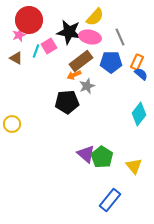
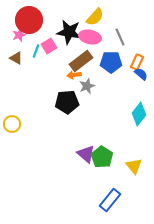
orange arrow: rotated 16 degrees clockwise
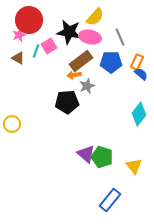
brown triangle: moved 2 px right
green pentagon: rotated 15 degrees counterclockwise
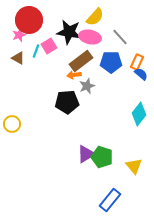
gray line: rotated 18 degrees counterclockwise
purple triangle: rotated 48 degrees clockwise
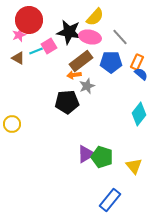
cyan line: rotated 48 degrees clockwise
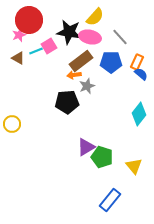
purple triangle: moved 7 px up
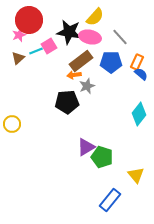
brown triangle: rotated 48 degrees clockwise
yellow triangle: moved 2 px right, 9 px down
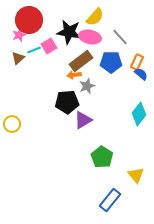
cyan line: moved 2 px left, 1 px up
purple triangle: moved 3 px left, 27 px up
green pentagon: rotated 15 degrees clockwise
